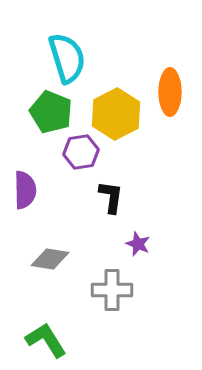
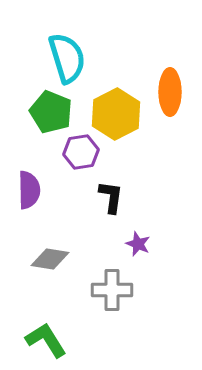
purple semicircle: moved 4 px right
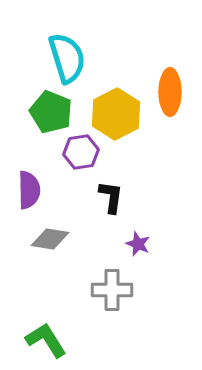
gray diamond: moved 20 px up
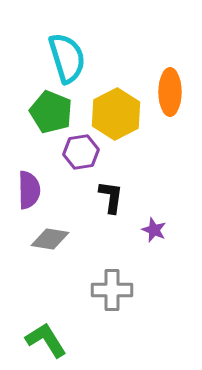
purple star: moved 16 px right, 14 px up
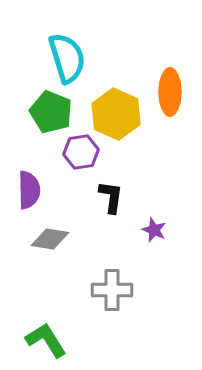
yellow hexagon: rotated 9 degrees counterclockwise
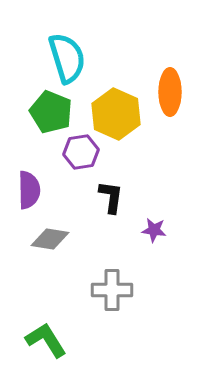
purple star: rotated 15 degrees counterclockwise
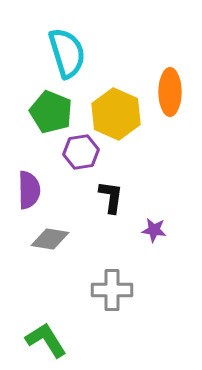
cyan semicircle: moved 5 px up
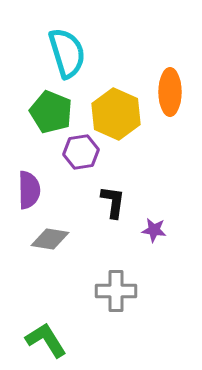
black L-shape: moved 2 px right, 5 px down
gray cross: moved 4 px right, 1 px down
